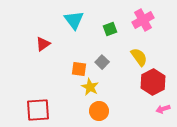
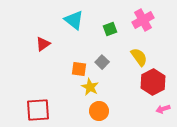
cyan triangle: rotated 15 degrees counterclockwise
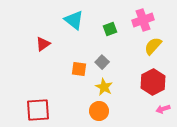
pink cross: rotated 10 degrees clockwise
yellow semicircle: moved 14 px right, 11 px up; rotated 102 degrees counterclockwise
yellow star: moved 14 px right
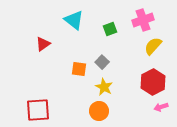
pink arrow: moved 2 px left, 2 px up
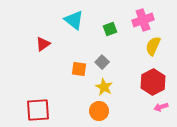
yellow semicircle: rotated 18 degrees counterclockwise
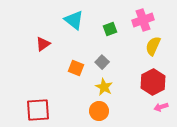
orange square: moved 3 px left, 1 px up; rotated 14 degrees clockwise
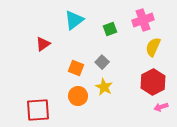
cyan triangle: rotated 45 degrees clockwise
yellow semicircle: moved 1 px down
orange circle: moved 21 px left, 15 px up
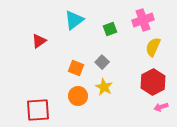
red triangle: moved 4 px left, 3 px up
